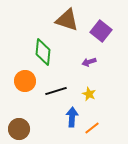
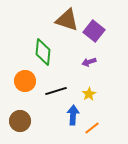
purple square: moved 7 px left
yellow star: rotated 16 degrees clockwise
blue arrow: moved 1 px right, 2 px up
brown circle: moved 1 px right, 8 px up
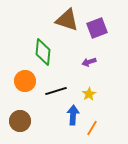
purple square: moved 3 px right, 3 px up; rotated 30 degrees clockwise
orange line: rotated 21 degrees counterclockwise
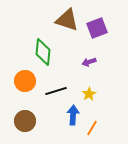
brown circle: moved 5 px right
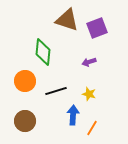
yellow star: rotated 24 degrees counterclockwise
